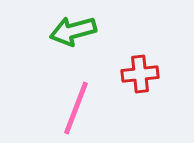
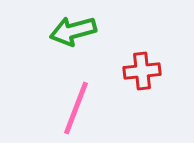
red cross: moved 2 px right, 3 px up
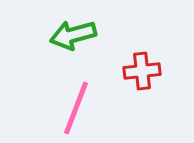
green arrow: moved 4 px down
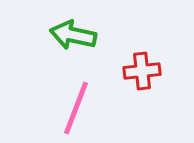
green arrow: rotated 27 degrees clockwise
